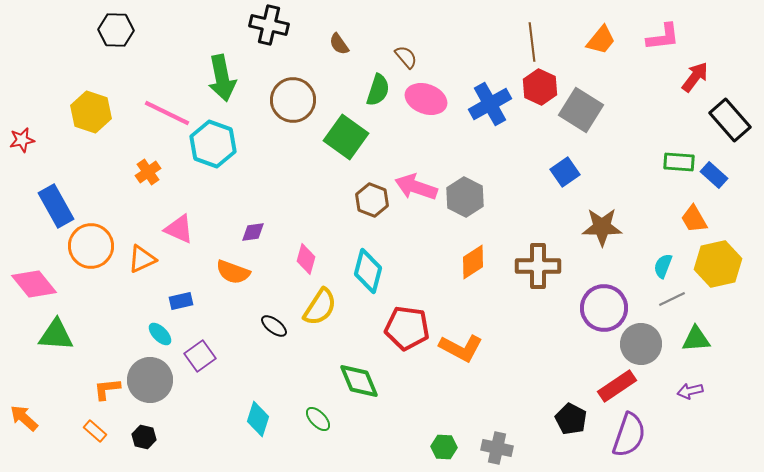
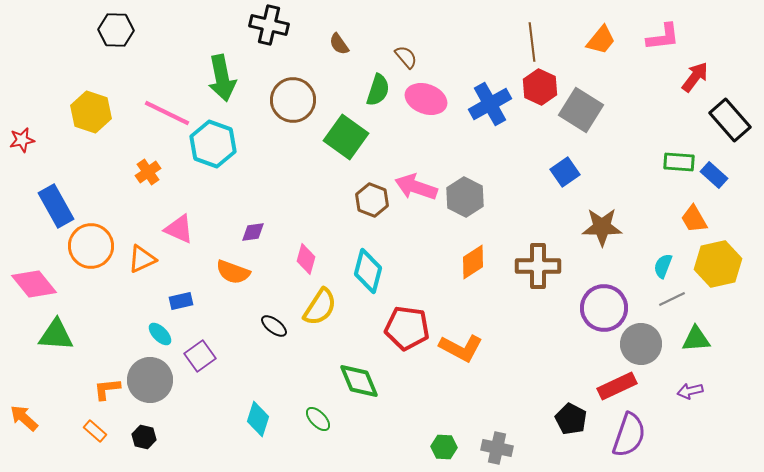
red rectangle at (617, 386): rotated 9 degrees clockwise
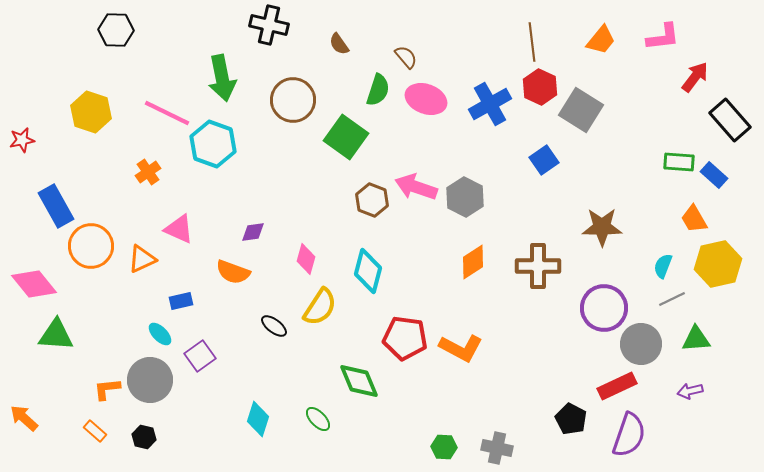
blue square at (565, 172): moved 21 px left, 12 px up
red pentagon at (407, 328): moved 2 px left, 10 px down
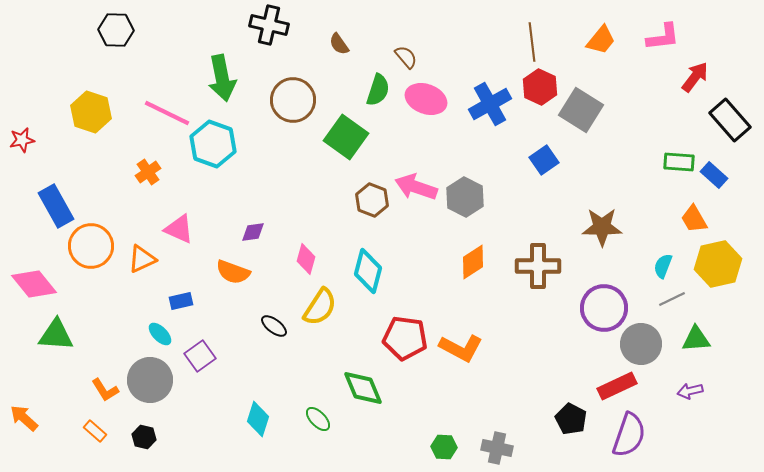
green diamond at (359, 381): moved 4 px right, 7 px down
orange L-shape at (107, 389): moved 2 px left, 1 px down; rotated 116 degrees counterclockwise
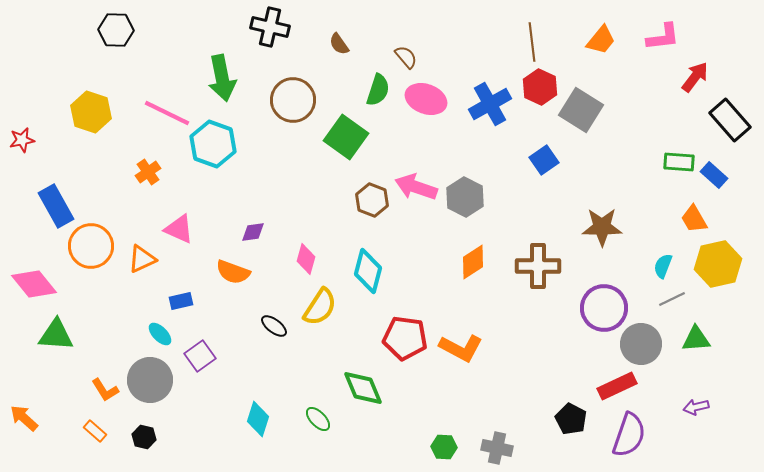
black cross at (269, 25): moved 1 px right, 2 px down
purple arrow at (690, 391): moved 6 px right, 16 px down
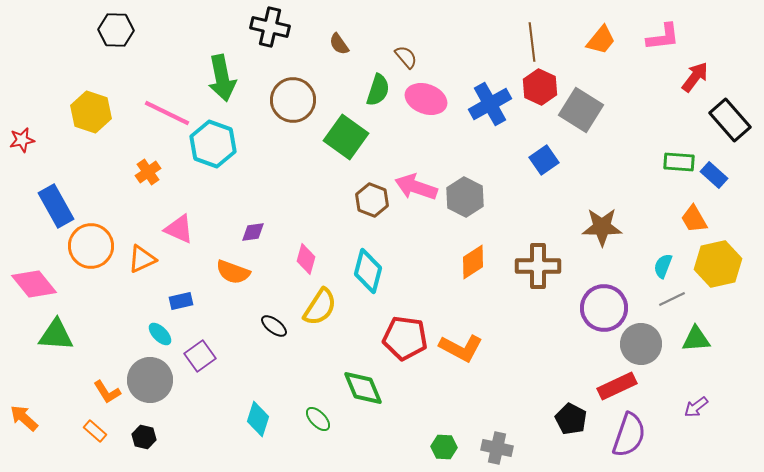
orange L-shape at (105, 390): moved 2 px right, 2 px down
purple arrow at (696, 407): rotated 25 degrees counterclockwise
